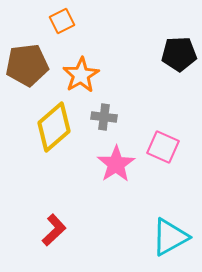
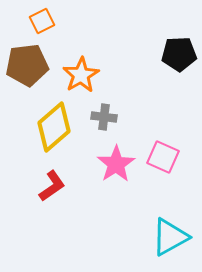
orange square: moved 20 px left
pink square: moved 10 px down
red L-shape: moved 2 px left, 44 px up; rotated 8 degrees clockwise
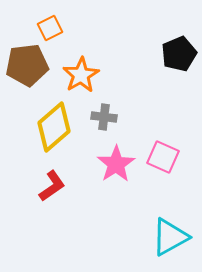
orange square: moved 8 px right, 7 px down
black pentagon: rotated 20 degrees counterclockwise
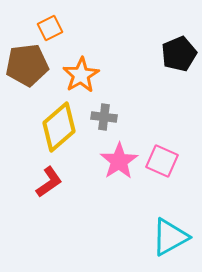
yellow diamond: moved 5 px right
pink square: moved 1 px left, 4 px down
pink star: moved 3 px right, 3 px up
red L-shape: moved 3 px left, 4 px up
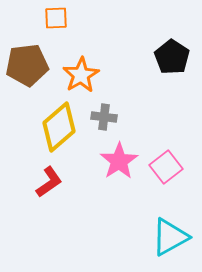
orange square: moved 6 px right, 10 px up; rotated 25 degrees clockwise
black pentagon: moved 7 px left, 3 px down; rotated 16 degrees counterclockwise
pink square: moved 4 px right, 6 px down; rotated 28 degrees clockwise
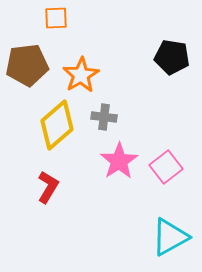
black pentagon: rotated 24 degrees counterclockwise
yellow diamond: moved 2 px left, 2 px up
red L-shape: moved 1 px left, 5 px down; rotated 24 degrees counterclockwise
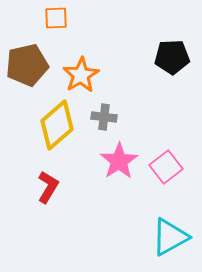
black pentagon: rotated 12 degrees counterclockwise
brown pentagon: rotated 6 degrees counterclockwise
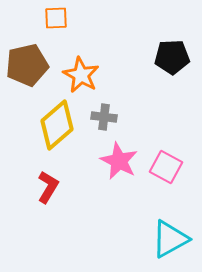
orange star: rotated 12 degrees counterclockwise
pink star: rotated 12 degrees counterclockwise
pink square: rotated 24 degrees counterclockwise
cyan triangle: moved 2 px down
